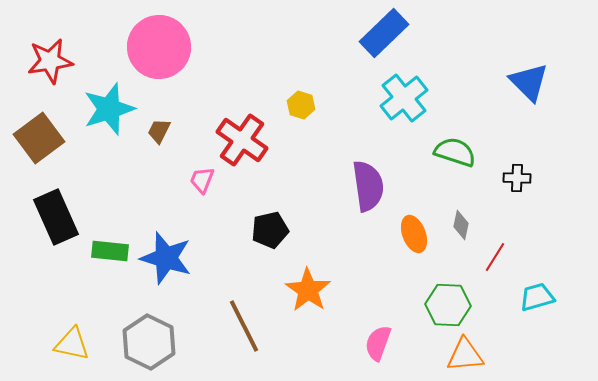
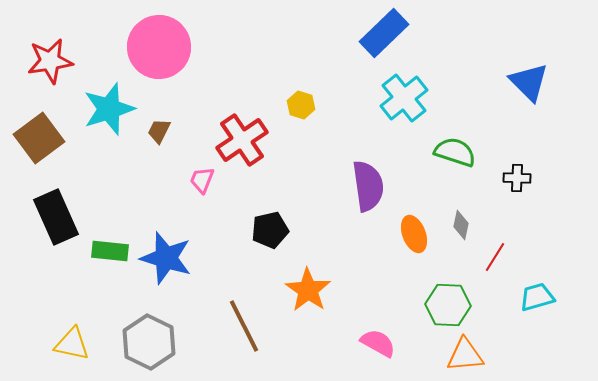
red cross: rotated 21 degrees clockwise
pink semicircle: rotated 99 degrees clockwise
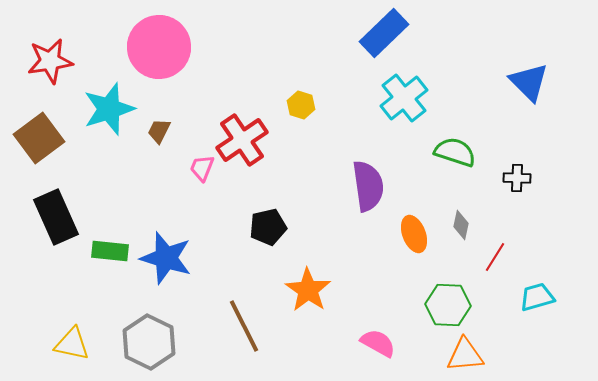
pink trapezoid: moved 12 px up
black pentagon: moved 2 px left, 3 px up
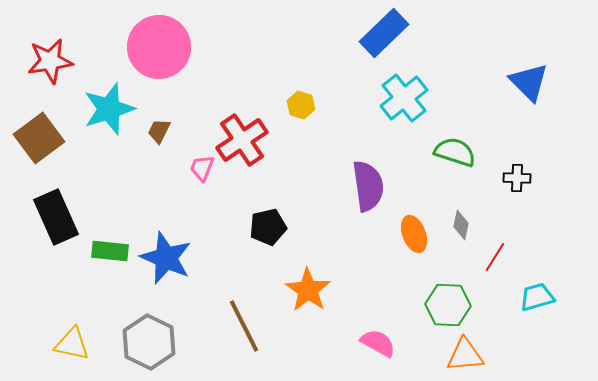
blue star: rotated 6 degrees clockwise
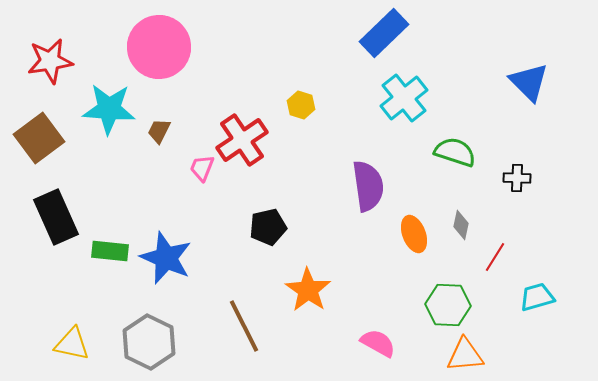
cyan star: rotated 22 degrees clockwise
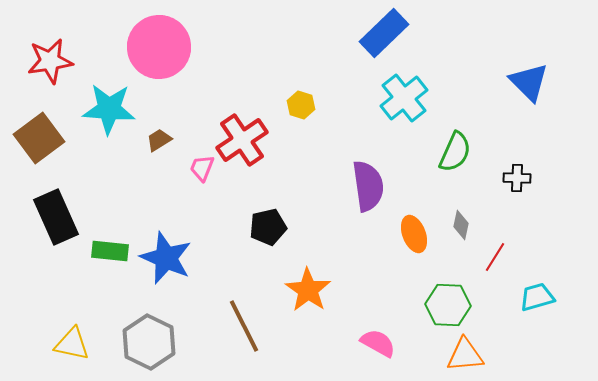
brown trapezoid: moved 9 px down; rotated 32 degrees clockwise
green semicircle: rotated 96 degrees clockwise
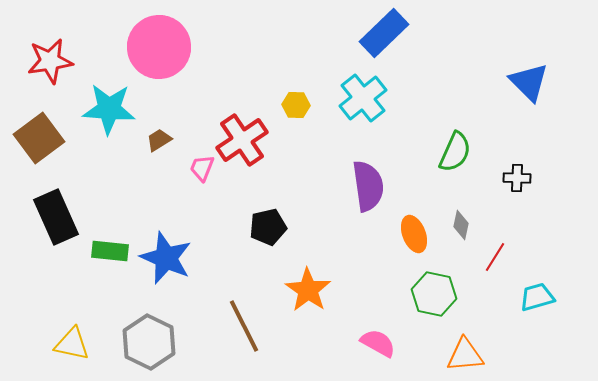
cyan cross: moved 41 px left
yellow hexagon: moved 5 px left; rotated 16 degrees counterclockwise
green hexagon: moved 14 px left, 11 px up; rotated 9 degrees clockwise
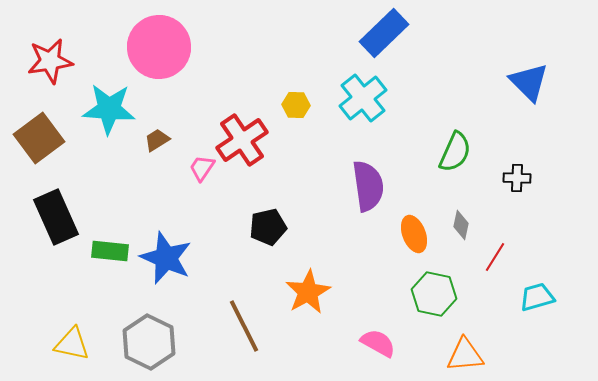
brown trapezoid: moved 2 px left
pink trapezoid: rotated 12 degrees clockwise
orange star: moved 2 px down; rotated 9 degrees clockwise
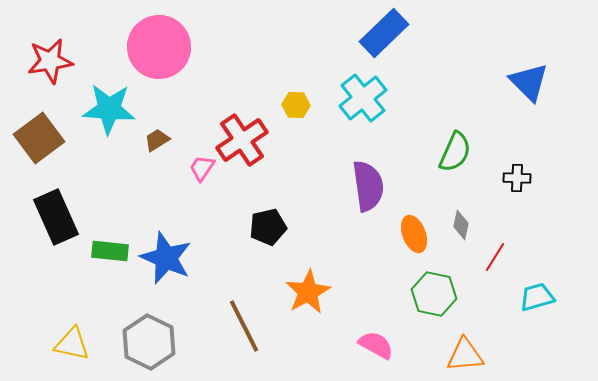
pink semicircle: moved 2 px left, 2 px down
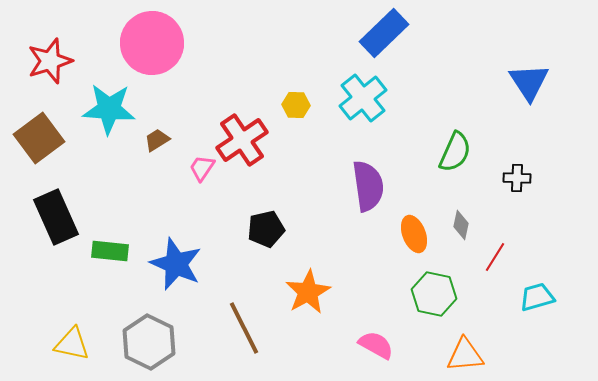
pink circle: moved 7 px left, 4 px up
red star: rotated 9 degrees counterclockwise
blue triangle: rotated 12 degrees clockwise
black pentagon: moved 2 px left, 2 px down
blue star: moved 10 px right, 6 px down
brown line: moved 2 px down
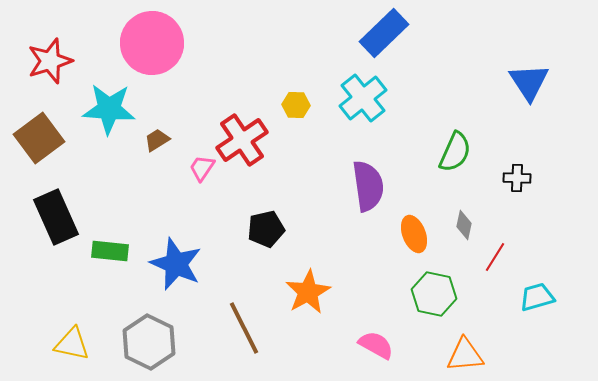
gray diamond: moved 3 px right
